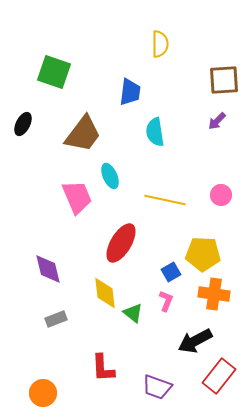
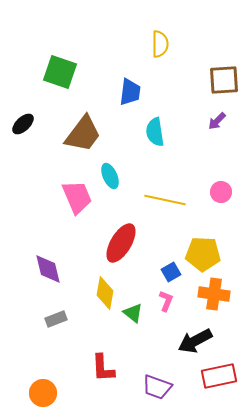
green square: moved 6 px right
black ellipse: rotated 20 degrees clockwise
pink circle: moved 3 px up
yellow diamond: rotated 16 degrees clockwise
red rectangle: rotated 40 degrees clockwise
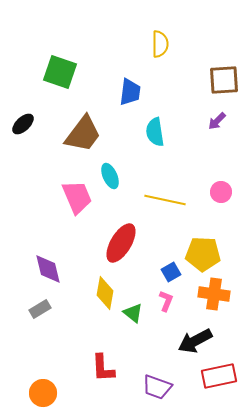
gray rectangle: moved 16 px left, 10 px up; rotated 10 degrees counterclockwise
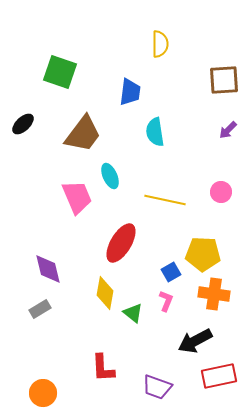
purple arrow: moved 11 px right, 9 px down
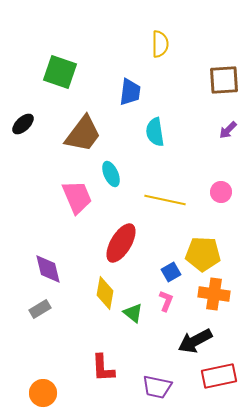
cyan ellipse: moved 1 px right, 2 px up
purple trapezoid: rotated 8 degrees counterclockwise
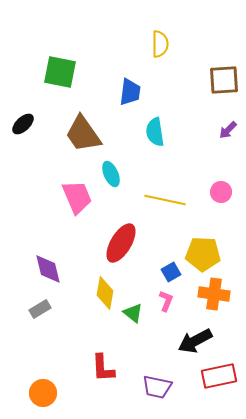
green square: rotated 8 degrees counterclockwise
brown trapezoid: rotated 108 degrees clockwise
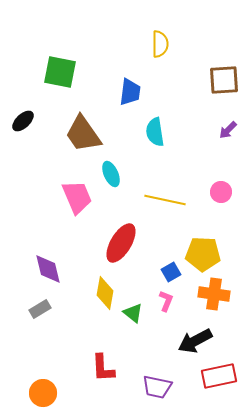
black ellipse: moved 3 px up
